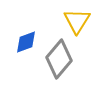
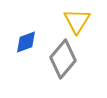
gray diamond: moved 4 px right
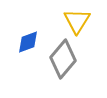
blue diamond: moved 2 px right
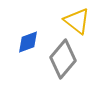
yellow triangle: rotated 24 degrees counterclockwise
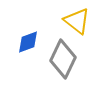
gray diamond: rotated 15 degrees counterclockwise
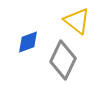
gray diamond: moved 1 px down
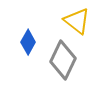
blue diamond: rotated 40 degrees counterclockwise
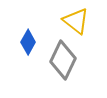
yellow triangle: moved 1 px left
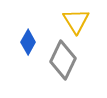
yellow triangle: rotated 20 degrees clockwise
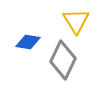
blue diamond: rotated 70 degrees clockwise
